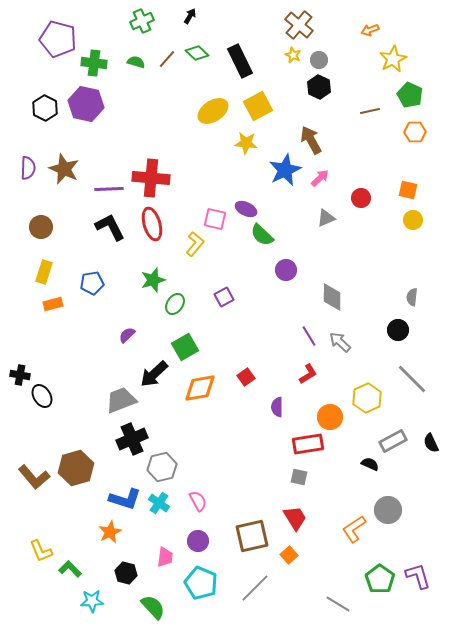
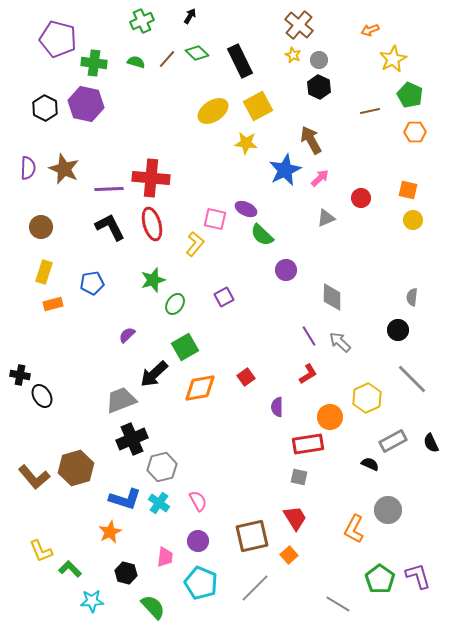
orange L-shape at (354, 529): rotated 28 degrees counterclockwise
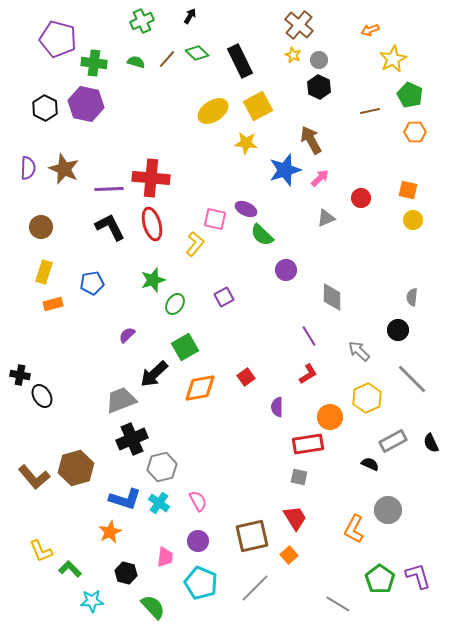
blue star at (285, 170): rotated 8 degrees clockwise
gray arrow at (340, 342): moved 19 px right, 9 px down
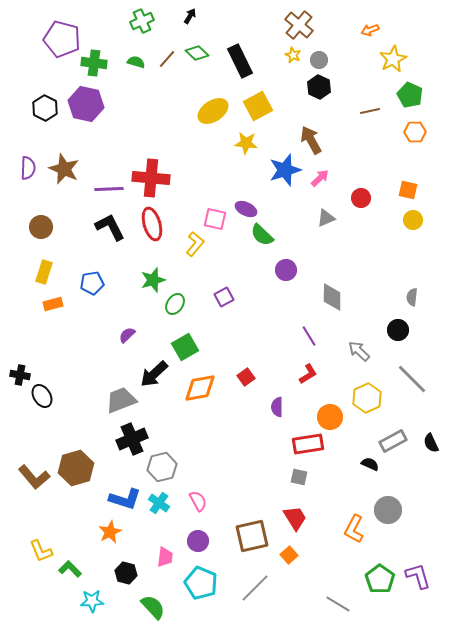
purple pentagon at (58, 39): moved 4 px right
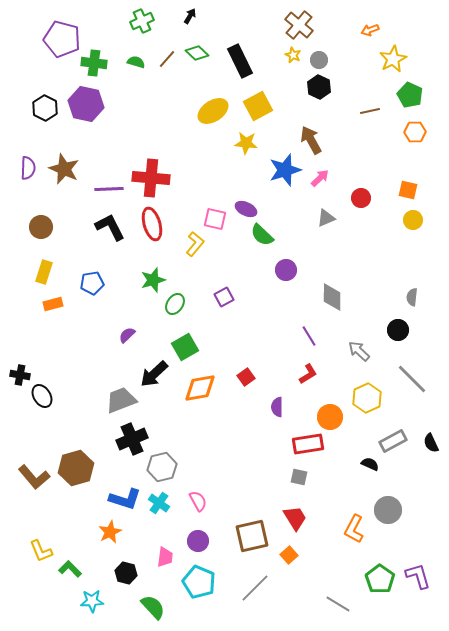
cyan pentagon at (201, 583): moved 2 px left, 1 px up
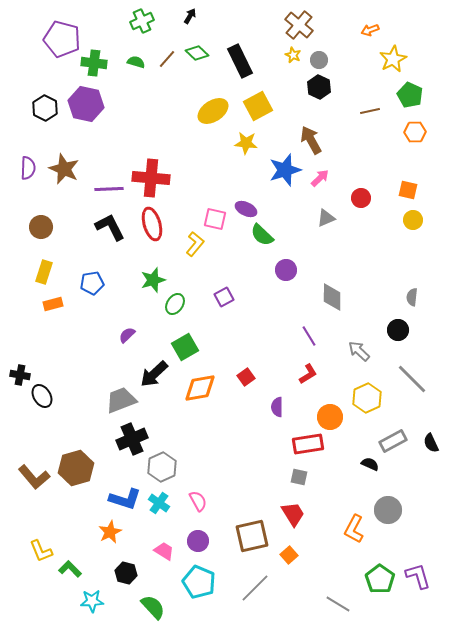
gray hexagon at (162, 467): rotated 12 degrees counterclockwise
red trapezoid at (295, 518): moved 2 px left, 4 px up
pink trapezoid at (165, 557): moved 1 px left, 6 px up; rotated 65 degrees counterclockwise
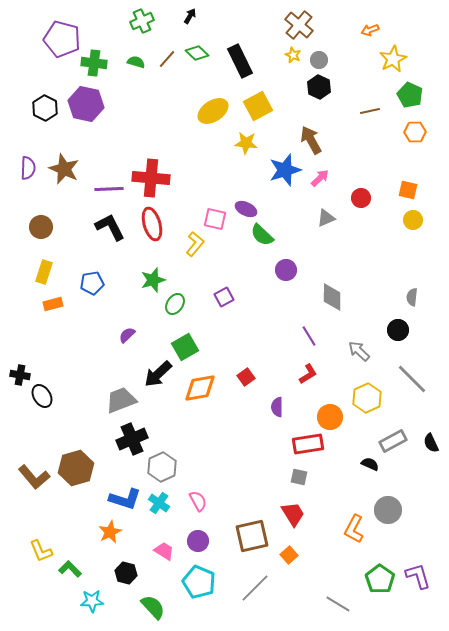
black arrow at (154, 374): moved 4 px right
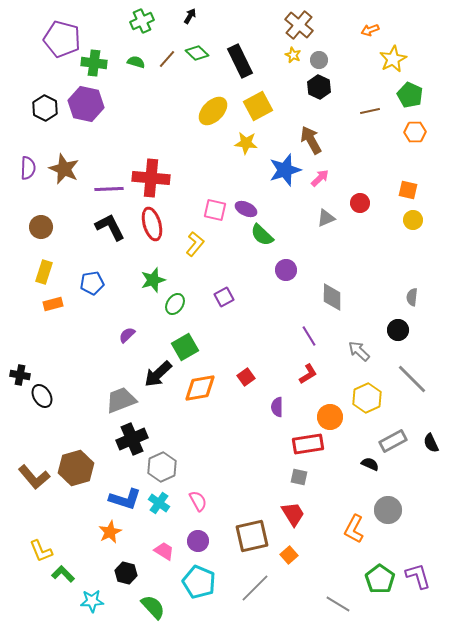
yellow ellipse at (213, 111): rotated 12 degrees counterclockwise
red circle at (361, 198): moved 1 px left, 5 px down
pink square at (215, 219): moved 9 px up
green L-shape at (70, 569): moved 7 px left, 5 px down
